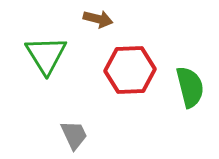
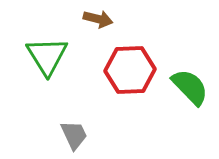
green triangle: moved 1 px right, 1 px down
green semicircle: rotated 30 degrees counterclockwise
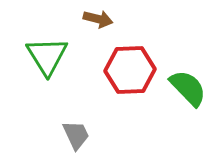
green semicircle: moved 2 px left, 1 px down
gray trapezoid: moved 2 px right
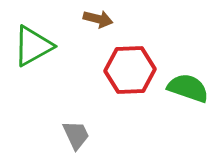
green triangle: moved 14 px left, 10 px up; rotated 33 degrees clockwise
green semicircle: rotated 27 degrees counterclockwise
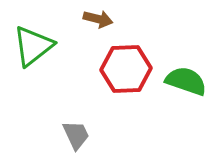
green triangle: rotated 9 degrees counterclockwise
red hexagon: moved 4 px left, 1 px up
green semicircle: moved 2 px left, 7 px up
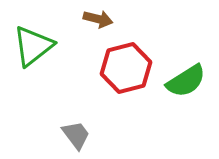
red hexagon: moved 1 px up; rotated 12 degrees counterclockwise
green semicircle: rotated 129 degrees clockwise
gray trapezoid: rotated 12 degrees counterclockwise
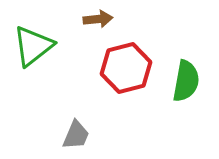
brown arrow: rotated 20 degrees counterclockwise
green semicircle: rotated 48 degrees counterclockwise
gray trapezoid: rotated 60 degrees clockwise
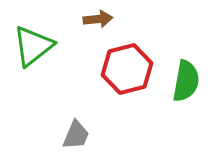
red hexagon: moved 1 px right, 1 px down
